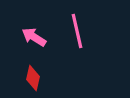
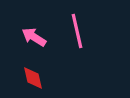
red diamond: rotated 25 degrees counterclockwise
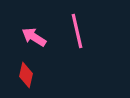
red diamond: moved 7 px left, 3 px up; rotated 25 degrees clockwise
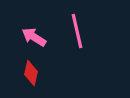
red diamond: moved 5 px right, 2 px up
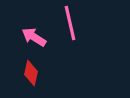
pink line: moved 7 px left, 8 px up
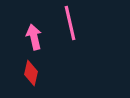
pink arrow: rotated 45 degrees clockwise
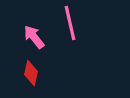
pink arrow: rotated 25 degrees counterclockwise
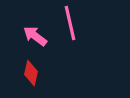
pink arrow: moved 1 px right, 1 px up; rotated 15 degrees counterclockwise
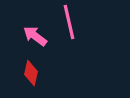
pink line: moved 1 px left, 1 px up
